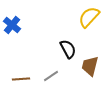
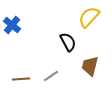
black semicircle: moved 7 px up
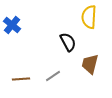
yellow semicircle: rotated 40 degrees counterclockwise
brown trapezoid: moved 2 px up
gray line: moved 2 px right
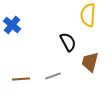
yellow semicircle: moved 1 px left, 2 px up
brown trapezoid: moved 2 px up
gray line: rotated 14 degrees clockwise
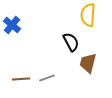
black semicircle: moved 3 px right
brown trapezoid: moved 2 px left, 1 px down
gray line: moved 6 px left, 2 px down
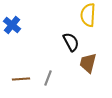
gray line: moved 1 px right; rotated 49 degrees counterclockwise
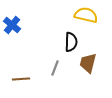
yellow semicircle: moved 2 px left; rotated 100 degrees clockwise
black semicircle: rotated 30 degrees clockwise
gray line: moved 7 px right, 10 px up
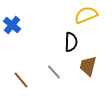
yellow semicircle: rotated 35 degrees counterclockwise
brown trapezoid: moved 3 px down
gray line: moved 1 px left, 4 px down; rotated 63 degrees counterclockwise
brown line: moved 1 px down; rotated 54 degrees clockwise
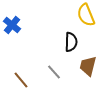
yellow semicircle: rotated 90 degrees counterclockwise
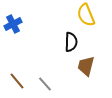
blue cross: moved 1 px right, 1 px up; rotated 24 degrees clockwise
brown trapezoid: moved 2 px left
gray line: moved 9 px left, 12 px down
brown line: moved 4 px left, 1 px down
